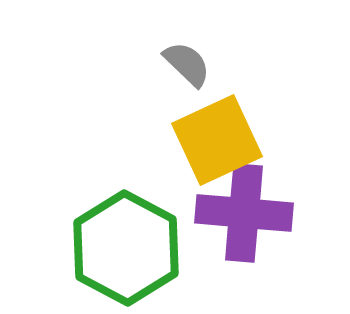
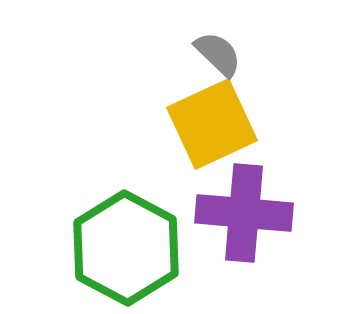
gray semicircle: moved 31 px right, 10 px up
yellow square: moved 5 px left, 16 px up
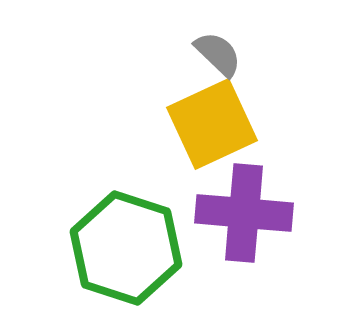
green hexagon: rotated 10 degrees counterclockwise
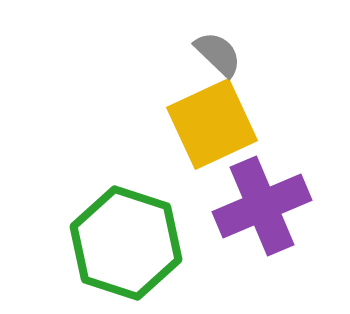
purple cross: moved 18 px right, 7 px up; rotated 28 degrees counterclockwise
green hexagon: moved 5 px up
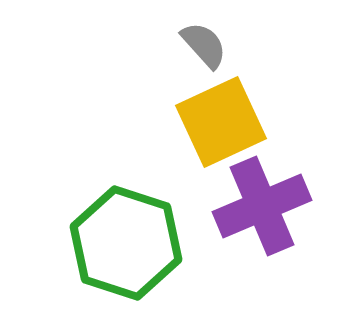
gray semicircle: moved 14 px left, 9 px up; rotated 4 degrees clockwise
yellow square: moved 9 px right, 2 px up
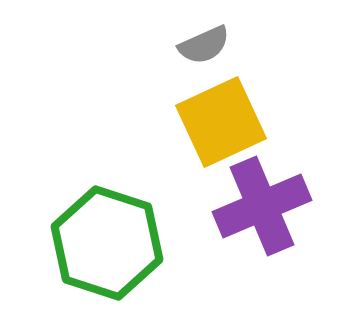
gray semicircle: rotated 108 degrees clockwise
green hexagon: moved 19 px left
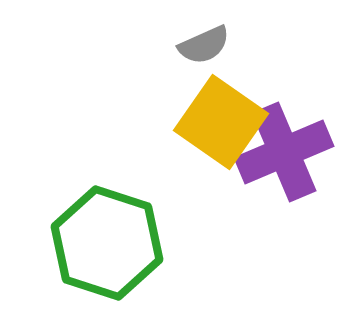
yellow square: rotated 30 degrees counterclockwise
purple cross: moved 22 px right, 54 px up
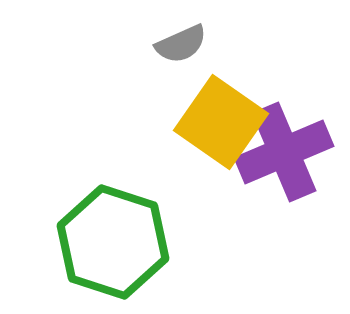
gray semicircle: moved 23 px left, 1 px up
green hexagon: moved 6 px right, 1 px up
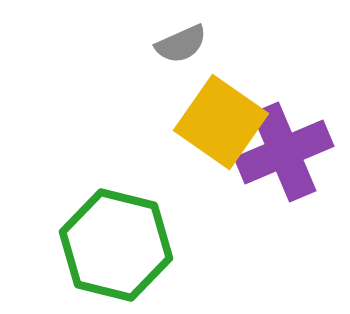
green hexagon: moved 3 px right, 3 px down; rotated 4 degrees counterclockwise
